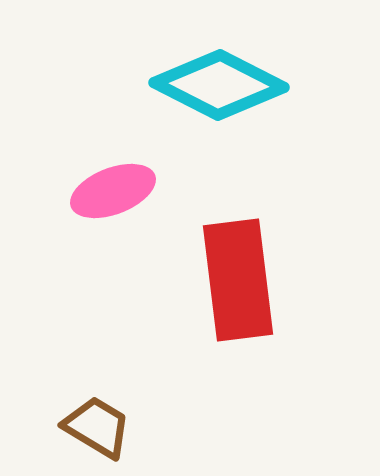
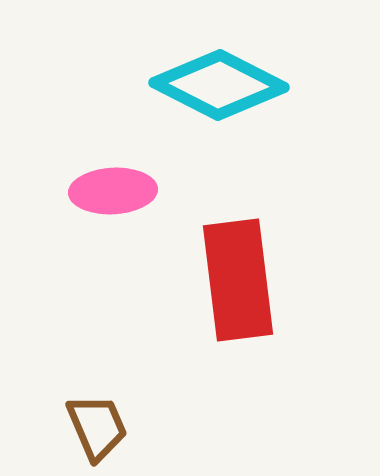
pink ellipse: rotated 18 degrees clockwise
brown trapezoid: rotated 36 degrees clockwise
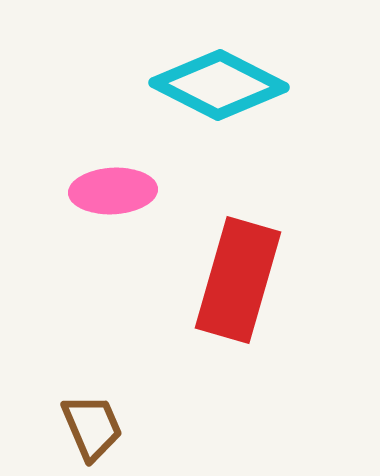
red rectangle: rotated 23 degrees clockwise
brown trapezoid: moved 5 px left
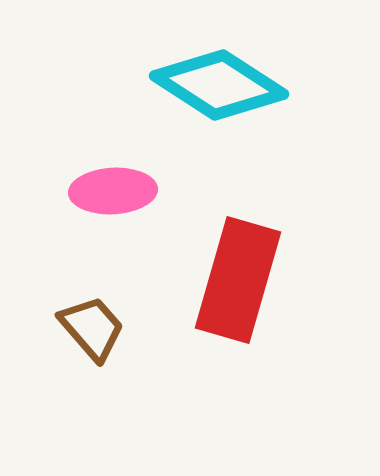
cyan diamond: rotated 6 degrees clockwise
brown trapezoid: moved 99 px up; rotated 18 degrees counterclockwise
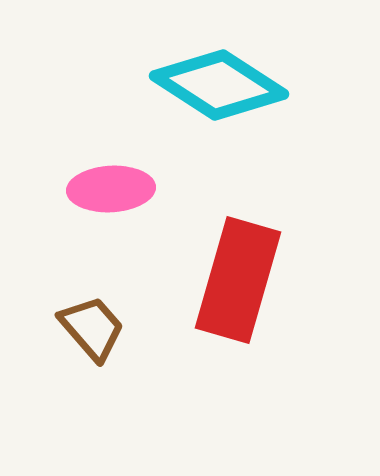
pink ellipse: moved 2 px left, 2 px up
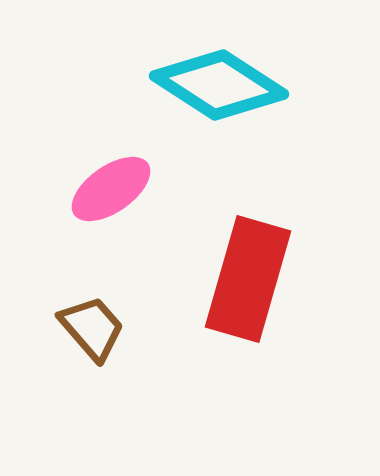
pink ellipse: rotated 32 degrees counterclockwise
red rectangle: moved 10 px right, 1 px up
